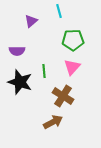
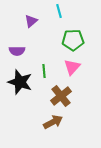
brown cross: moved 2 px left; rotated 20 degrees clockwise
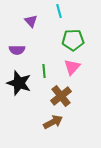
purple triangle: rotated 32 degrees counterclockwise
purple semicircle: moved 1 px up
black star: moved 1 px left, 1 px down
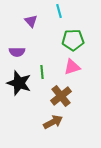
purple semicircle: moved 2 px down
pink triangle: rotated 30 degrees clockwise
green line: moved 2 px left, 1 px down
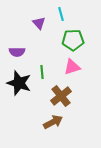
cyan line: moved 2 px right, 3 px down
purple triangle: moved 8 px right, 2 px down
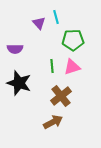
cyan line: moved 5 px left, 3 px down
purple semicircle: moved 2 px left, 3 px up
green line: moved 10 px right, 6 px up
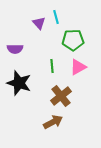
pink triangle: moved 6 px right; rotated 12 degrees counterclockwise
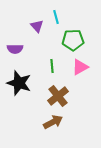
purple triangle: moved 2 px left, 3 px down
pink triangle: moved 2 px right
brown cross: moved 3 px left
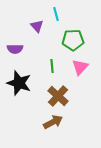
cyan line: moved 3 px up
pink triangle: rotated 18 degrees counterclockwise
brown cross: rotated 10 degrees counterclockwise
